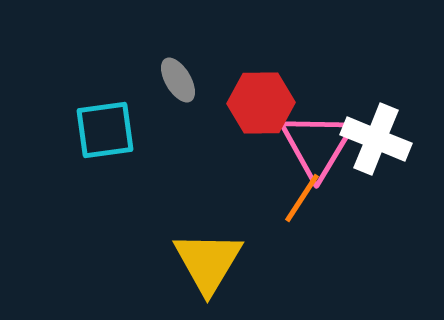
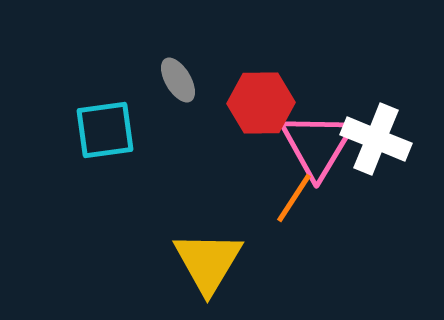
orange line: moved 8 px left
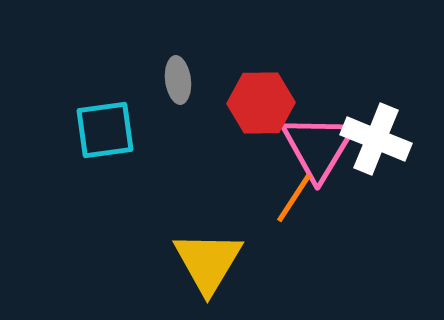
gray ellipse: rotated 24 degrees clockwise
pink triangle: moved 1 px right, 2 px down
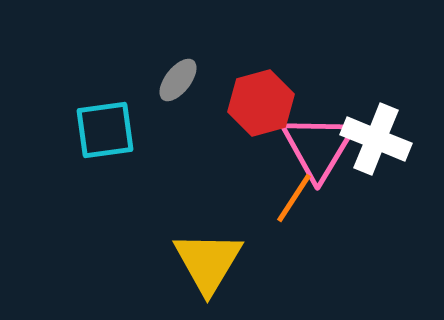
gray ellipse: rotated 45 degrees clockwise
red hexagon: rotated 14 degrees counterclockwise
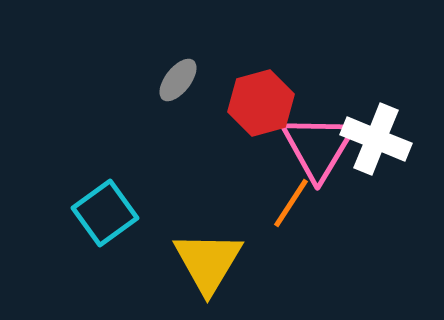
cyan square: moved 83 px down; rotated 28 degrees counterclockwise
orange line: moved 3 px left, 5 px down
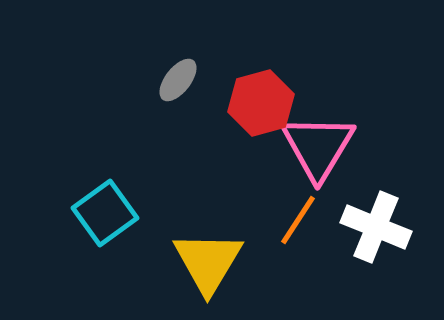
white cross: moved 88 px down
orange line: moved 7 px right, 17 px down
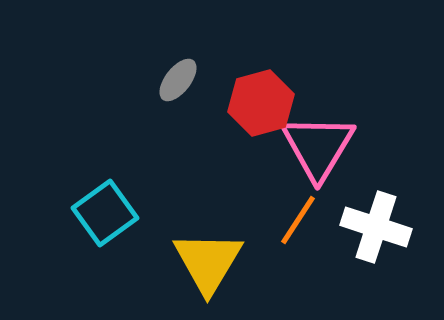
white cross: rotated 4 degrees counterclockwise
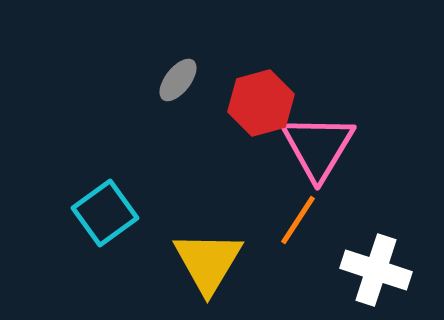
white cross: moved 43 px down
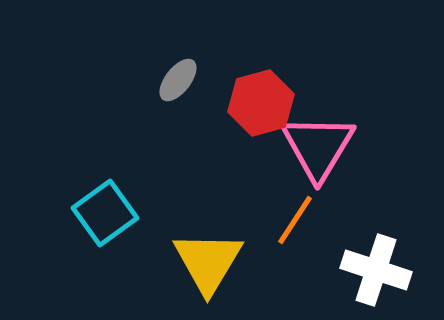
orange line: moved 3 px left
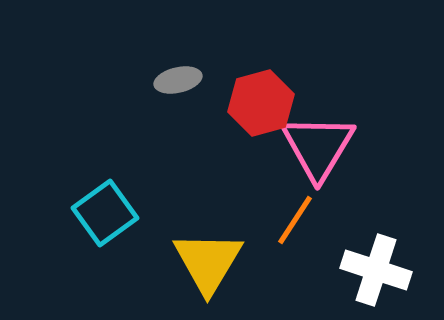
gray ellipse: rotated 39 degrees clockwise
